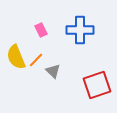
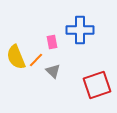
pink rectangle: moved 11 px right, 12 px down; rotated 16 degrees clockwise
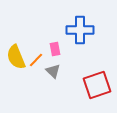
pink rectangle: moved 3 px right, 7 px down
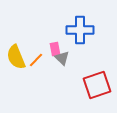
gray triangle: moved 9 px right, 13 px up
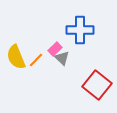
pink rectangle: rotated 56 degrees clockwise
red square: rotated 32 degrees counterclockwise
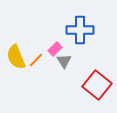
gray triangle: moved 2 px right, 3 px down; rotated 14 degrees clockwise
